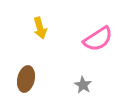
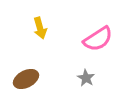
brown ellipse: rotated 50 degrees clockwise
gray star: moved 3 px right, 7 px up
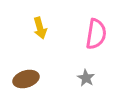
pink semicircle: moved 2 px left, 5 px up; rotated 48 degrees counterclockwise
brown ellipse: rotated 10 degrees clockwise
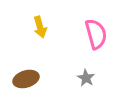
yellow arrow: moved 1 px up
pink semicircle: rotated 24 degrees counterclockwise
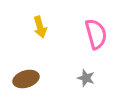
gray star: rotated 12 degrees counterclockwise
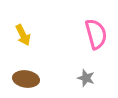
yellow arrow: moved 17 px left, 8 px down; rotated 10 degrees counterclockwise
brown ellipse: rotated 25 degrees clockwise
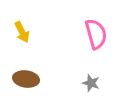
yellow arrow: moved 1 px left, 3 px up
gray star: moved 5 px right, 5 px down
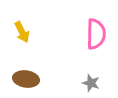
pink semicircle: rotated 16 degrees clockwise
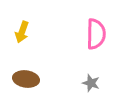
yellow arrow: rotated 45 degrees clockwise
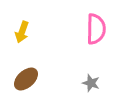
pink semicircle: moved 5 px up
brown ellipse: rotated 50 degrees counterclockwise
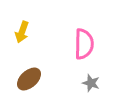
pink semicircle: moved 12 px left, 15 px down
brown ellipse: moved 3 px right
